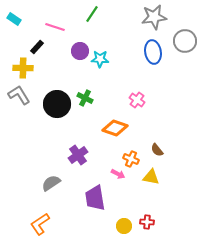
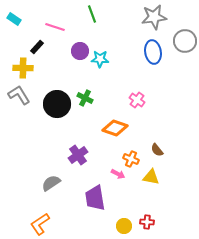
green line: rotated 54 degrees counterclockwise
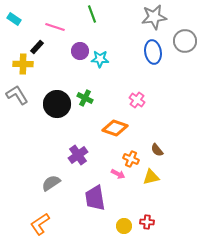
yellow cross: moved 4 px up
gray L-shape: moved 2 px left
yellow triangle: rotated 24 degrees counterclockwise
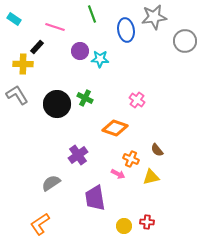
blue ellipse: moved 27 px left, 22 px up
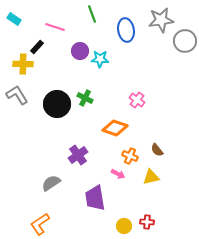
gray star: moved 7 px right, 3 px down
orange cross: moved 1 px left, 3 px up
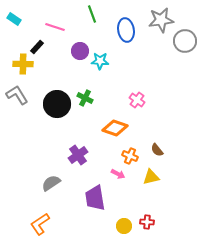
cyan star: moved 2 px down
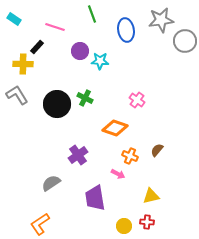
brown semicircle: rotated 80 degrees clockwise
yellow triangle: moved 19 px down
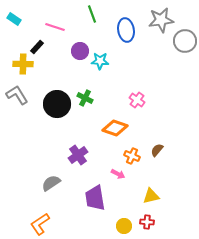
orange cross: moved 2 px right
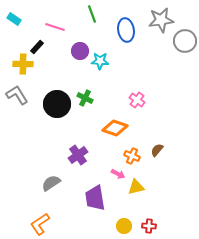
yellow triangle: moved 15 px left, 9 px up
red cross: moved 2 px right, 4 px down
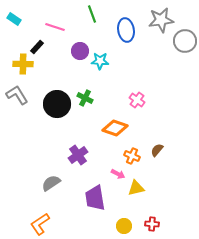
yellow triangle: moved 1 px down
red cross: moved 3 px right, 2 px up
